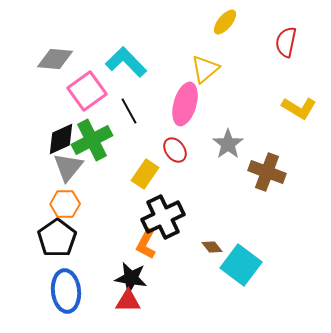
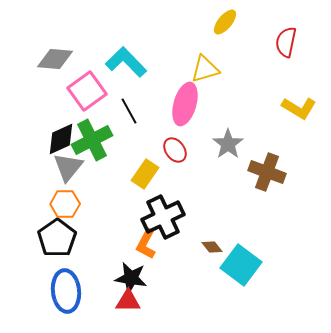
yellow triangle: rotated 24 degrees clockwise
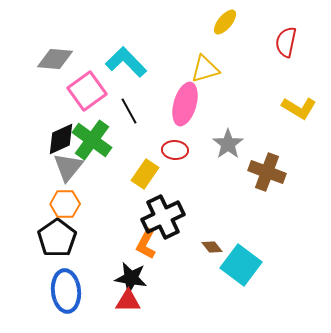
green cross: rotated 27 degrees counterclockwise
red ellipse: rotated 50 degrees counterclockwise
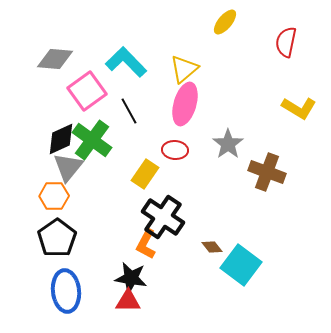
yellow triangle: moved 21 px left; rotated 24 degrees counterclockwise
orange hexagon: moved 11 px left, 8 px up
black cross: rotated 30 degrees counterclockwise
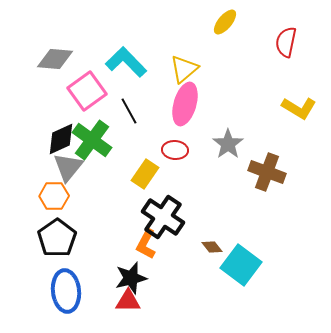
black star: rotated 24 degrees counterclockwise
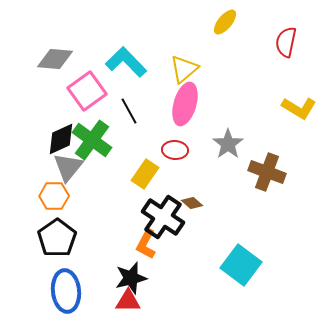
brown diamond: moved 20 px left, 44 px up; rotated 10 degrees counterclockwise
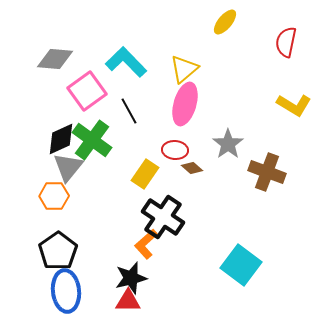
yellow L-shape: moved 5 px left, 3 px up
brown diamond: moved 35 px up
black pentagon: moved 1 px right, 13 px down
orange L-shape: rotated 20 degrees clockwise
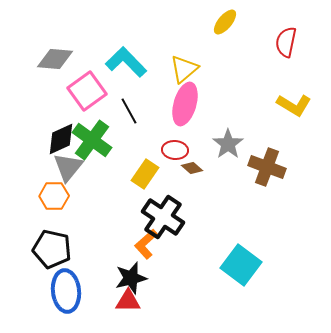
brown cross: moved 5 px up
black pentagon: moved 6 px left, 2 px up; rotated 24 degrees counterclockwise
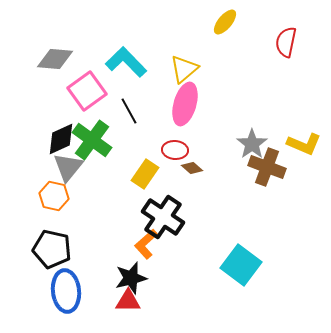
yellow L-shape: moved 10 px right, 39 px down; rotated 8 degrees counterclockwise
gray star: moved 24 px right
orange hexagon: rotated 12 degrees clockwise
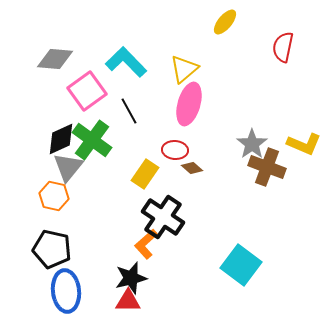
red semicircle: moved 3 px left, 5 px down
pink ellipse: moved 4 px right
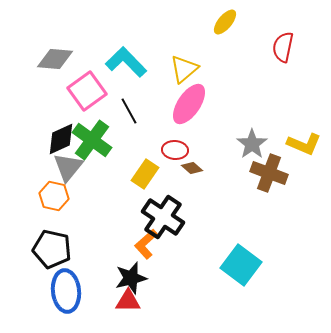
pink ellipse: rotated 18 degrees clockwise
brown cross: moved 2 px right, 6 px down
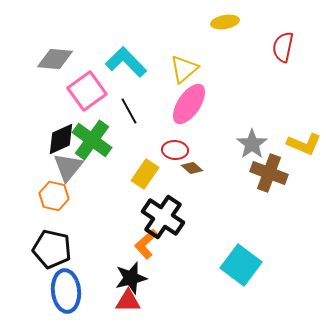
yellow ellipse: rotated 40 degrees clockwise
